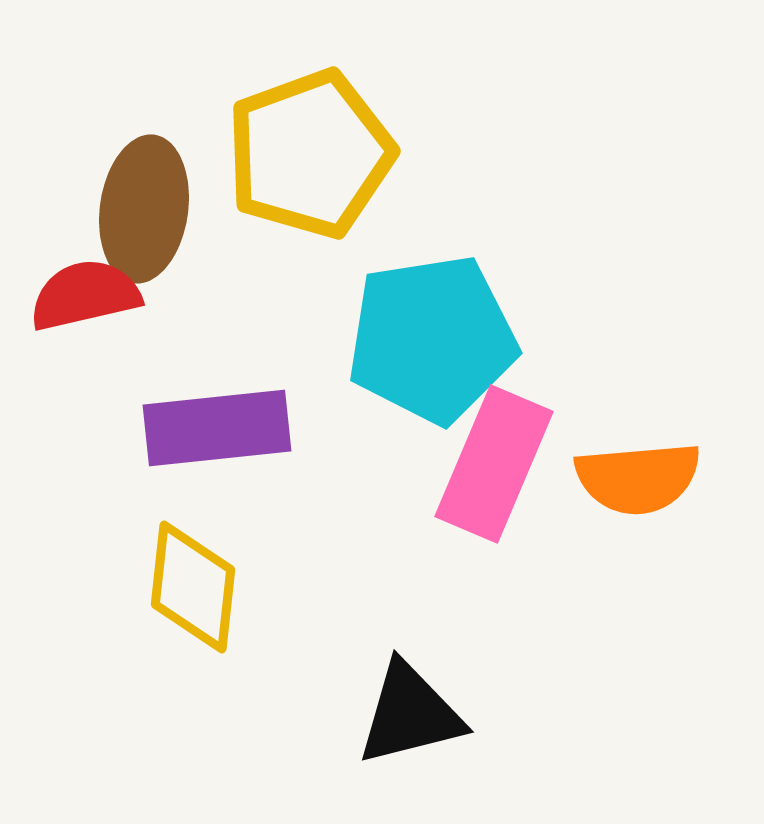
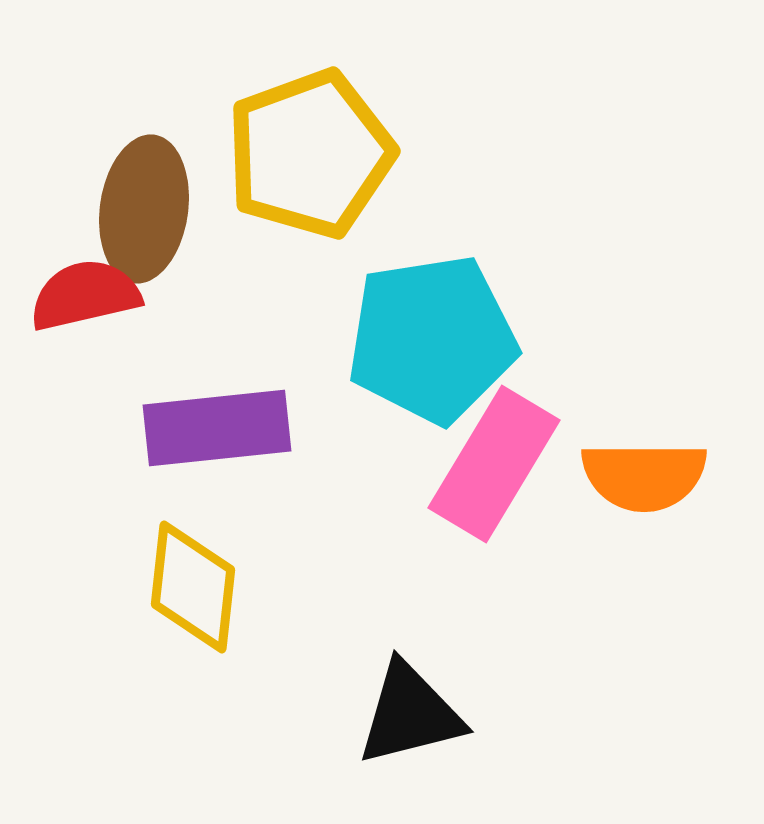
pink rectangle: rotated 8 degrees clockwise
orange semicircle: moved 6 px right, 2 px up; rotated 5 degrees clockwise
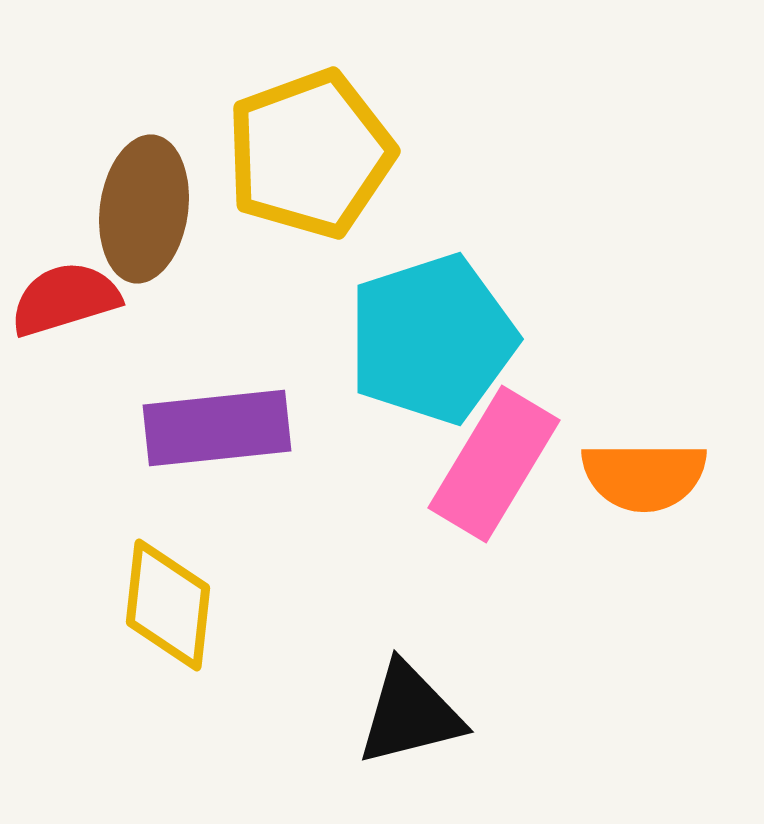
red semicircle: moved 20 px left, 4 px down; rotated 4 degrees counterclockwise
cyan pentagon: rotated 9 degrees counterclockwise
yellow diamond: moved 25 px left, 18 px down
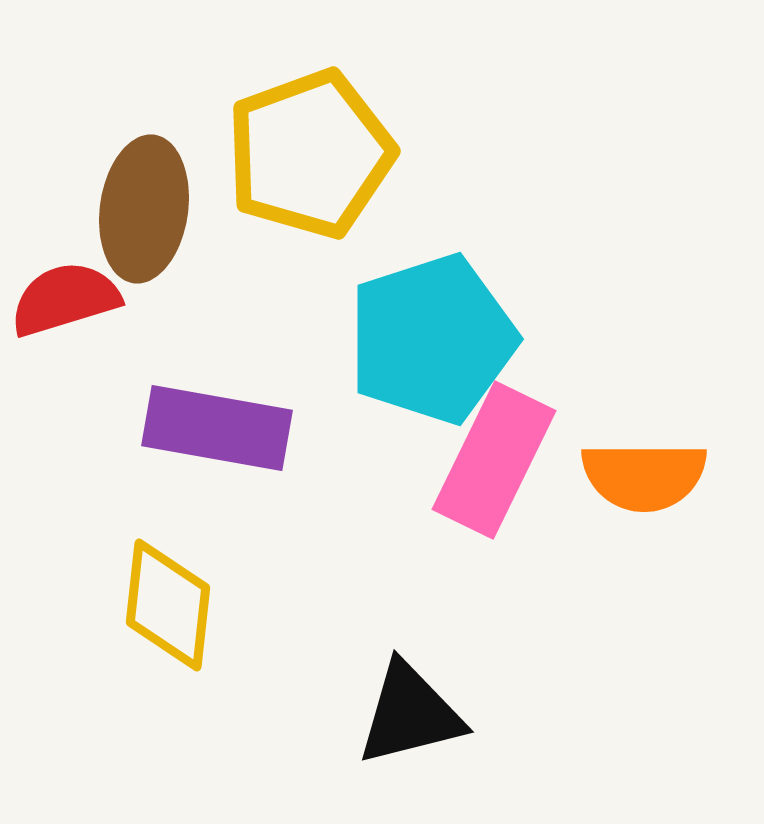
purple rectangle: rotated 16 degrees clockwise
pink rectangle: moved 4 px up; rotated 5 degrees counterclockwise
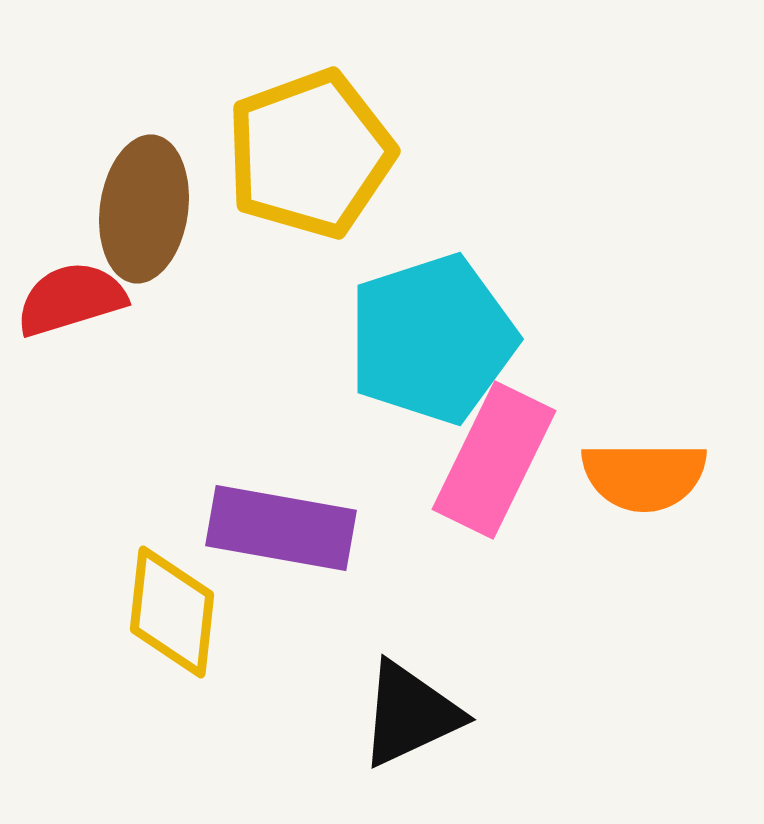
red semicircle: moved 6 px right
purple rectangle: moved 64 px right, 100 px down
yellow diamond: moved 4 px right, 7 px down
black triangle: rotated 11 degrees counterclockwise
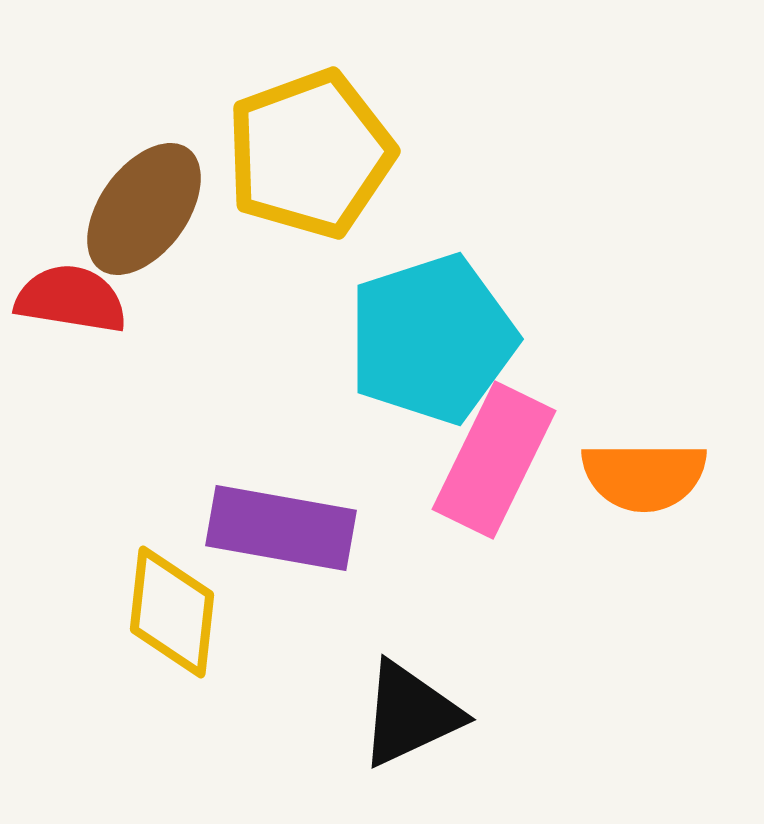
brown ellipse: rotated 28 degrees clockwise
red semicircle: rotated 26 degrees clockwise
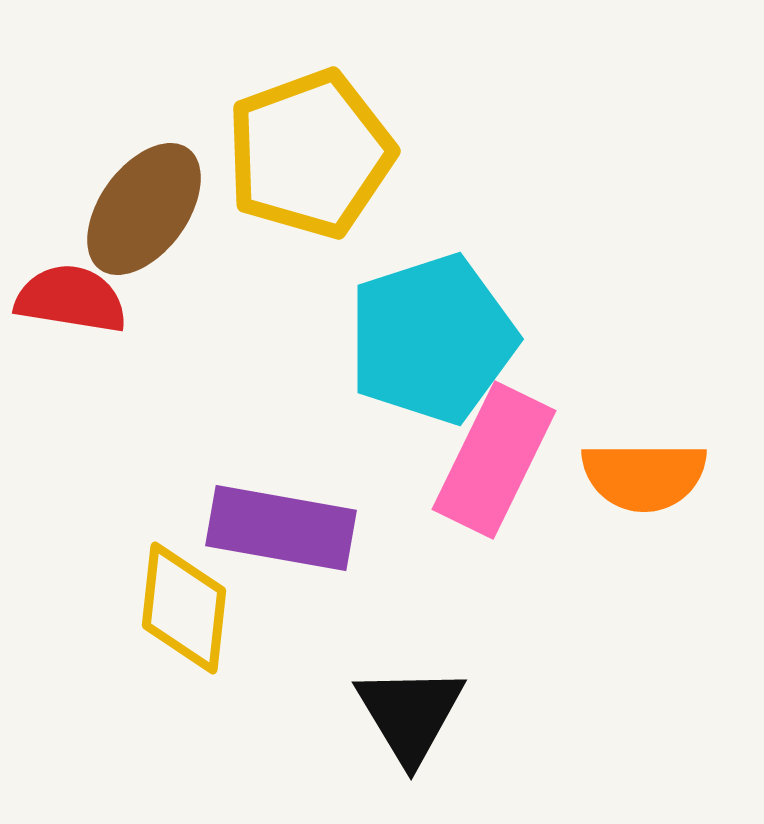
yellow diamond: moved 12 px right, 4 px up
black triangle: rotated 36 degrees counterclockwise
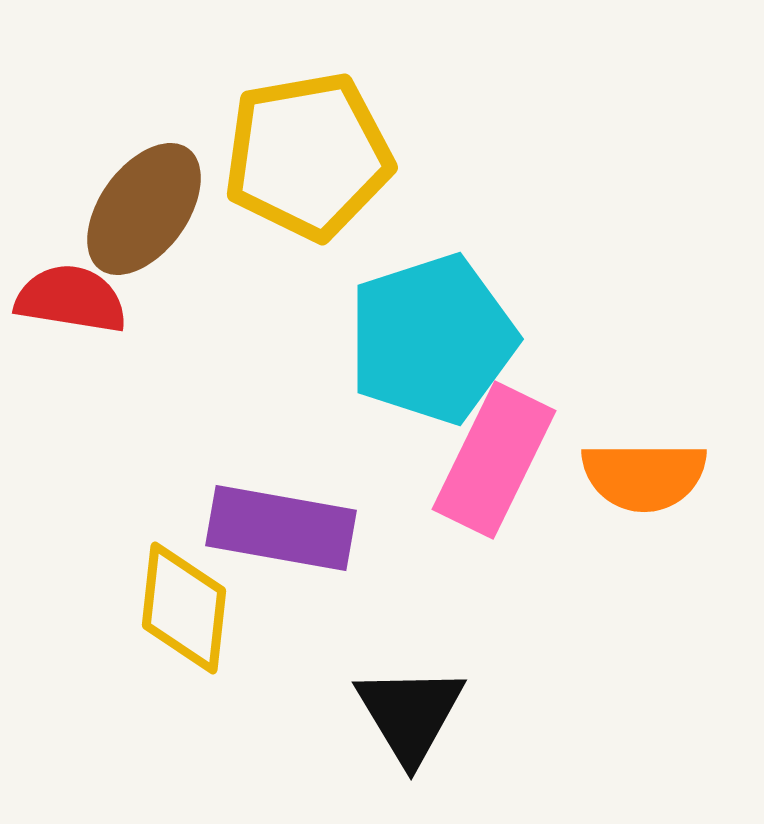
yellow pentagon: moved 2 px left, 2 px down; rotated 10 degrees clockwise
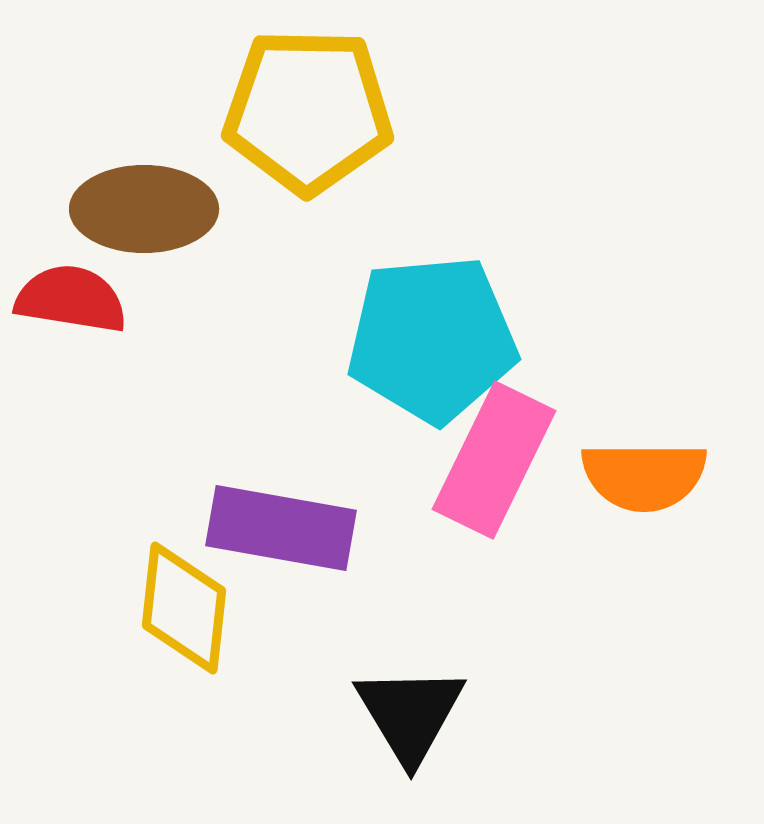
yellow pentagon: moved 45 px up; rotated 11 degrees clockwise
brown ellipse: rotated 54 degrees clockwise
cyan pentagon: rotated 13 degrees clockwise
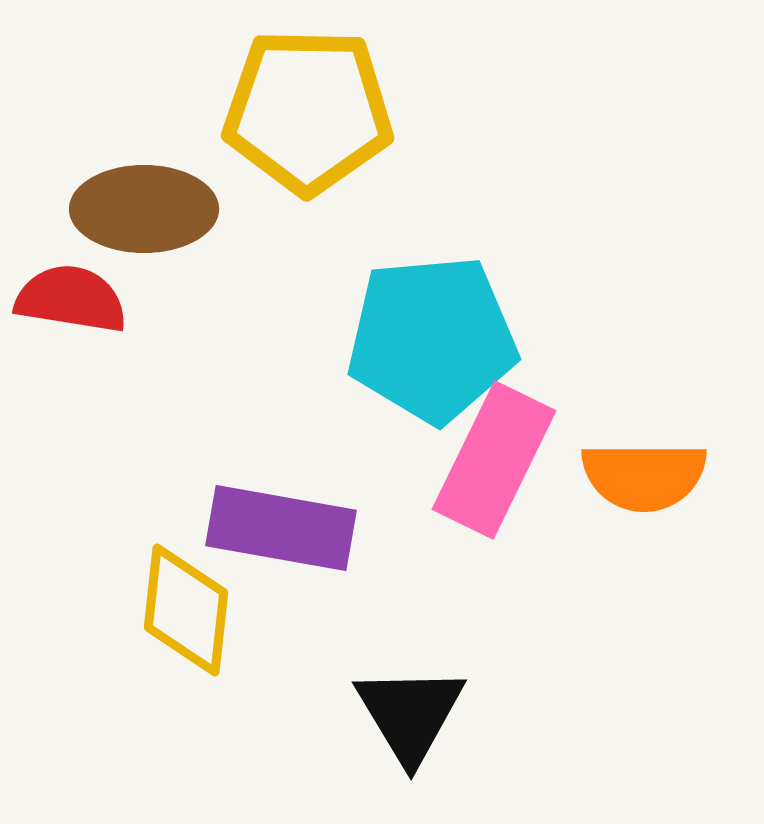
yellow diamond: moved 2 px right, 2 px down
